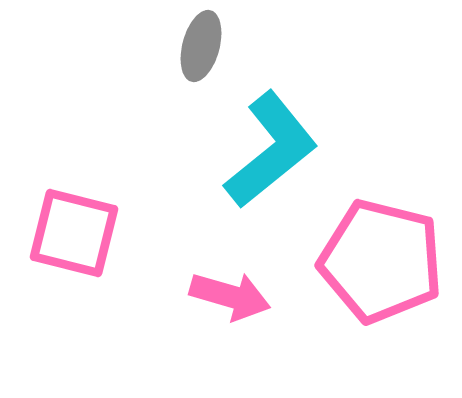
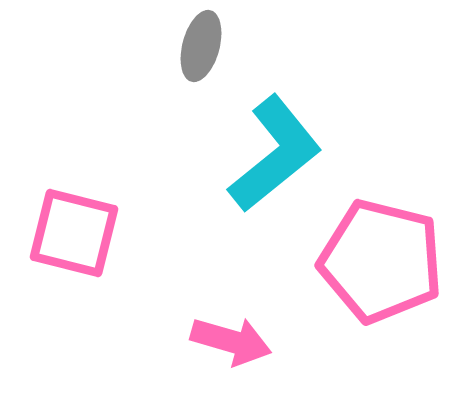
cyan L-shape: moved 4 px right, 4 px down
pink arrow: moved 1 px right, 45 px down
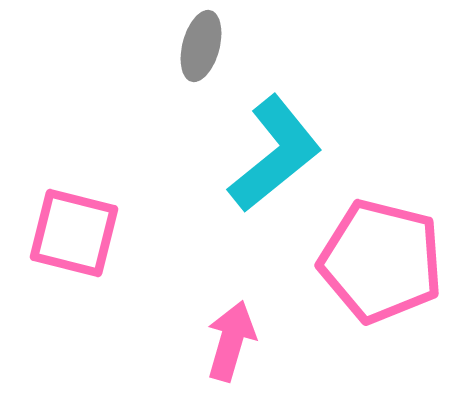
pink arrow: rotated 90 degrees counterclockwise
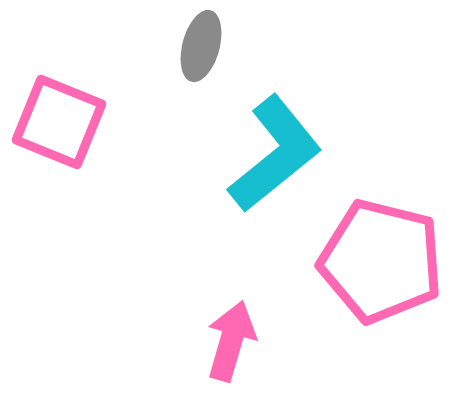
pink square: moved 15 px left, 111 px up; rotated 8 degrees clockwise
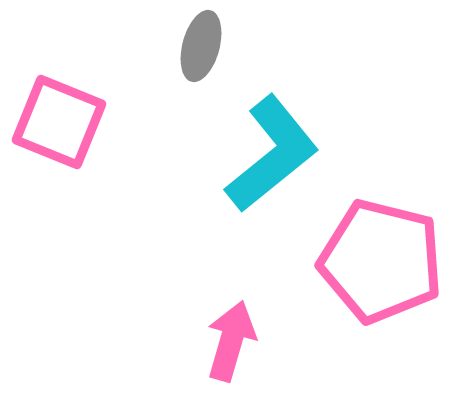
cyan L-shape: moved 3 px left
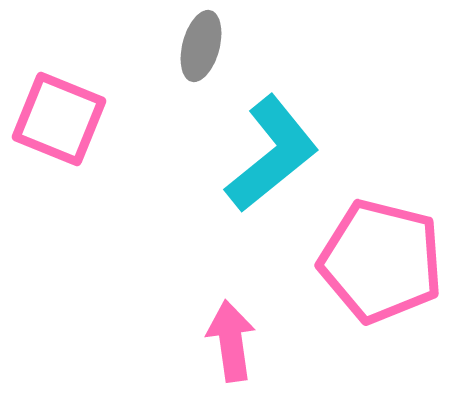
pink square: moved 3 px up
pink arrow: rotated 24 degrees counterclockwise
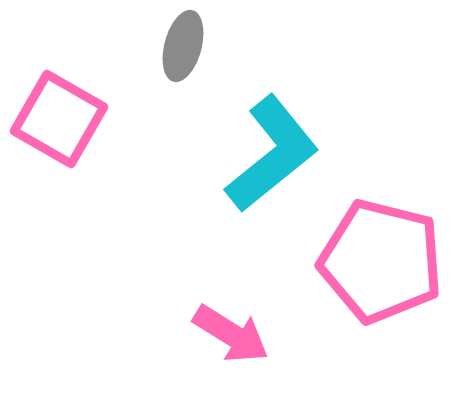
gray ellipse: moved 18 px left
pink square: rotated 8 degrees clockwise
pink arrow: moved 7 px up; rotated 130 degrees clockwise
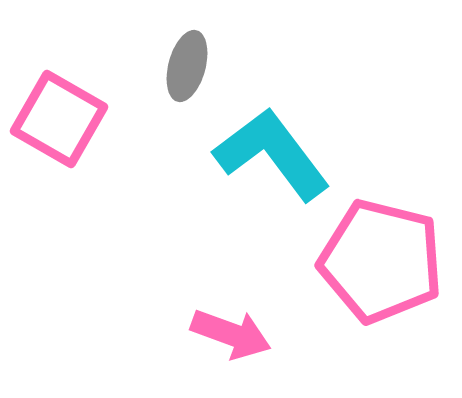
gray ellipse: moved 4 px right, 20 px down
cyan L-shape: rotated 88 degrees counterclockwise
pink arrow: rotated 12 degrees counterclockwise
